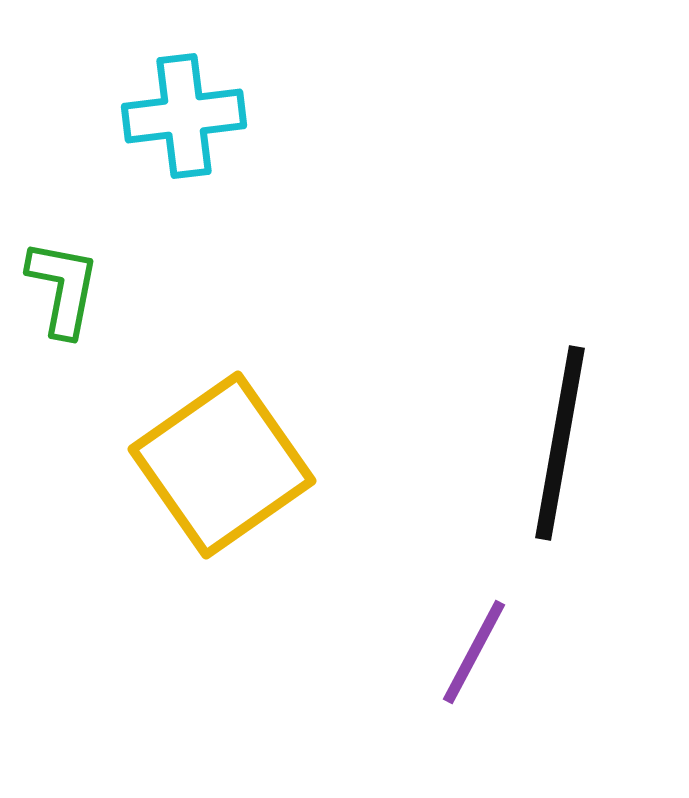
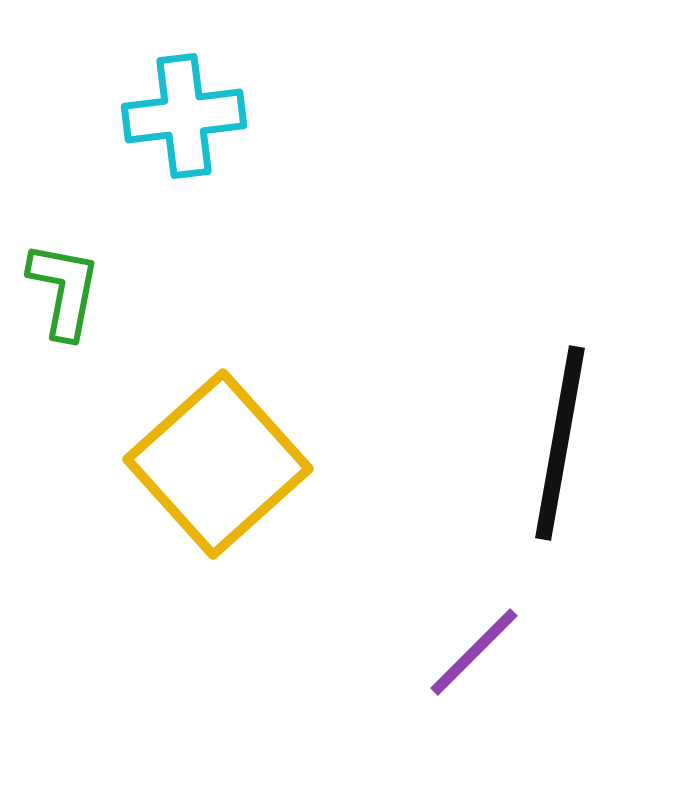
green L-shape: moved 1 px right, 2 px down
yellow square: moved 4 px left, 1 px up; rotated 7 degrees counterclockwise
purple line: rotated 17 degrees clockwise
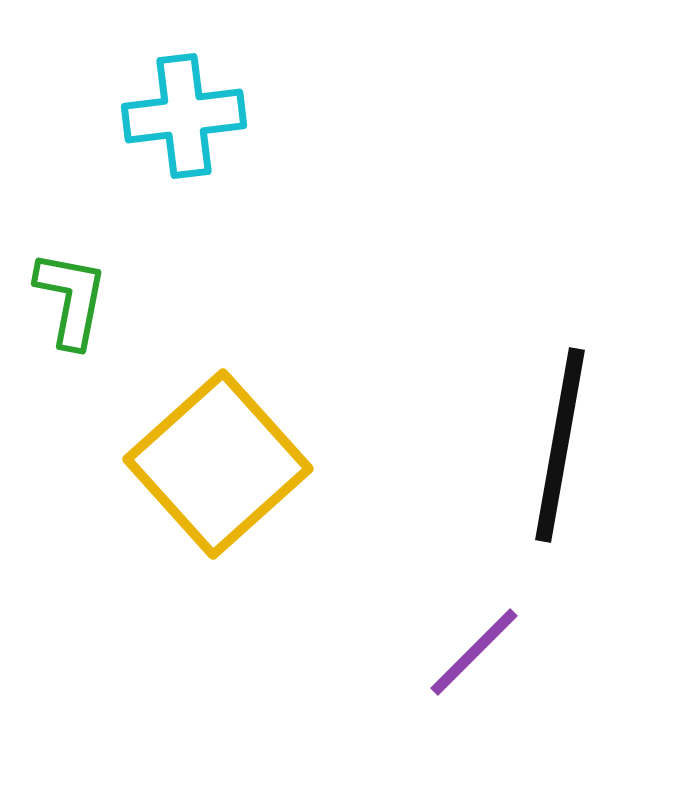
green L-shape: moved 7 px right, 9 px down
black line: moved 2 px down
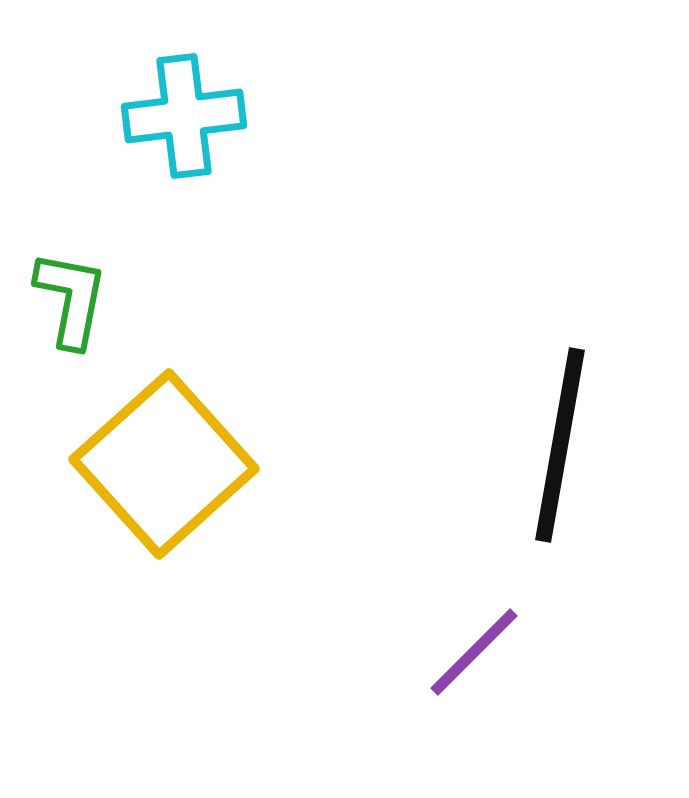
yellow square: moved 54 px left
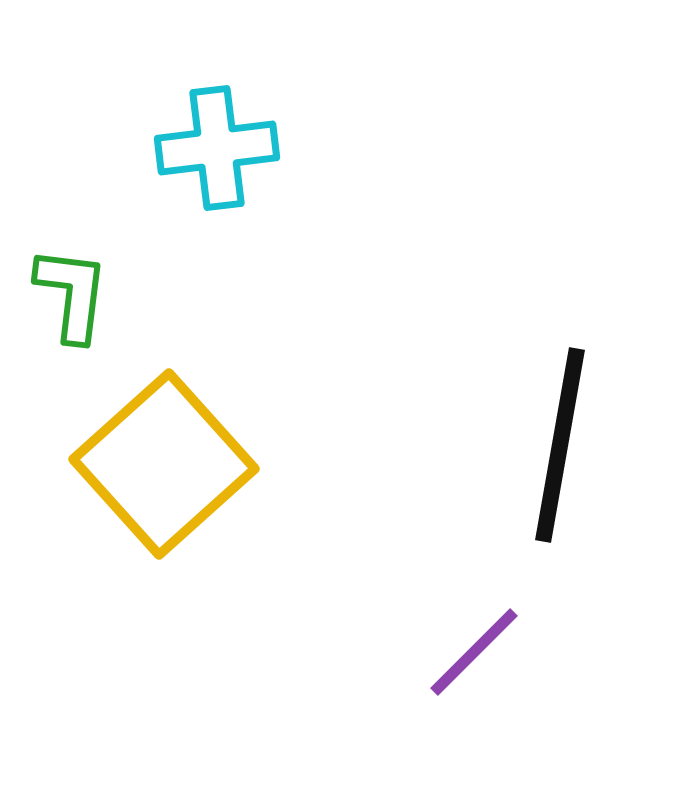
cyan cross: moved 33 px right, 32 px down
green L-shape: moved 1 px right, 5 px up; rotated 4 degrees counterclockwise
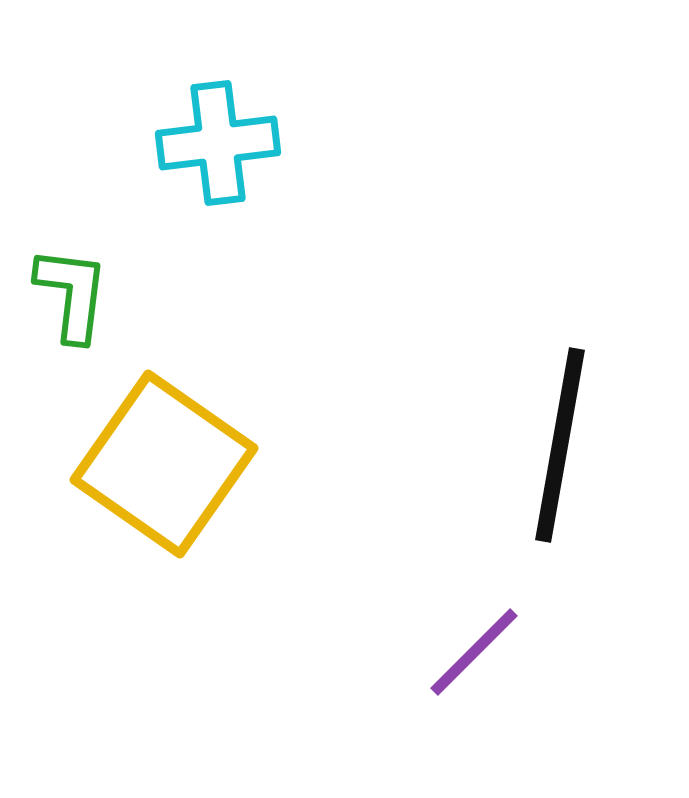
cyan cross: moved 1 px right, 5 px up
yellow square: rotated 13 degrees counterclockwise
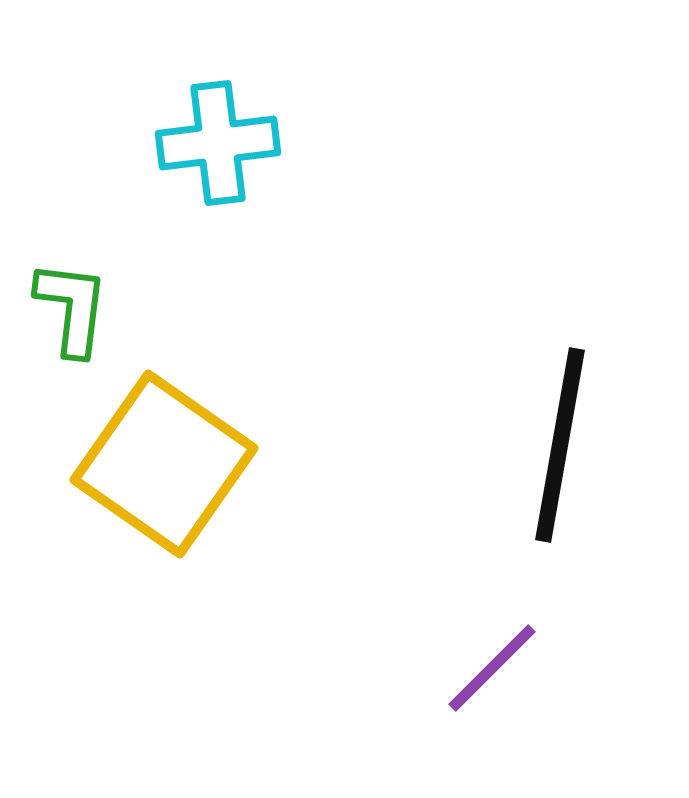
green L-shape: moved 14 px down
purple line: moved 18 px right, 16 px down
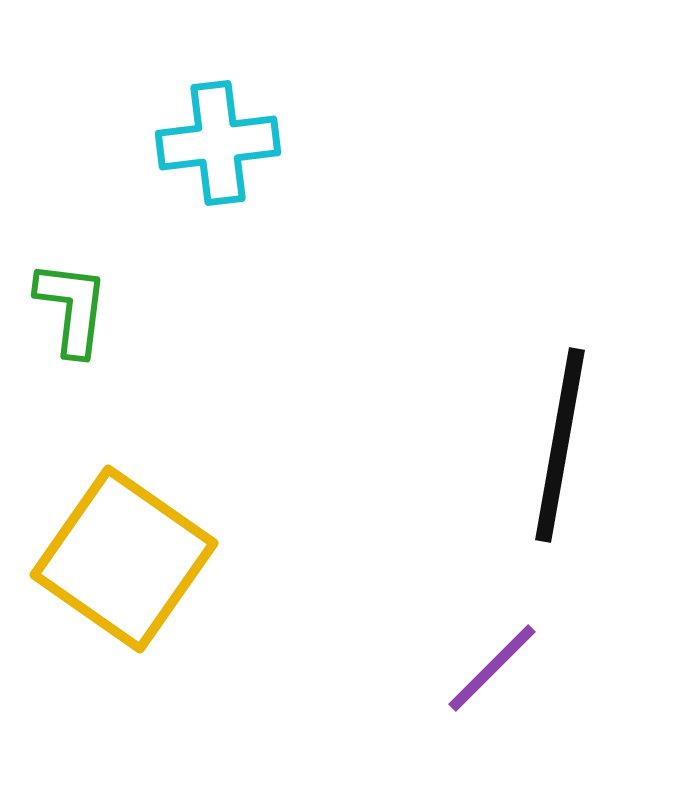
yellow square: moved 40 px left, 95 px down
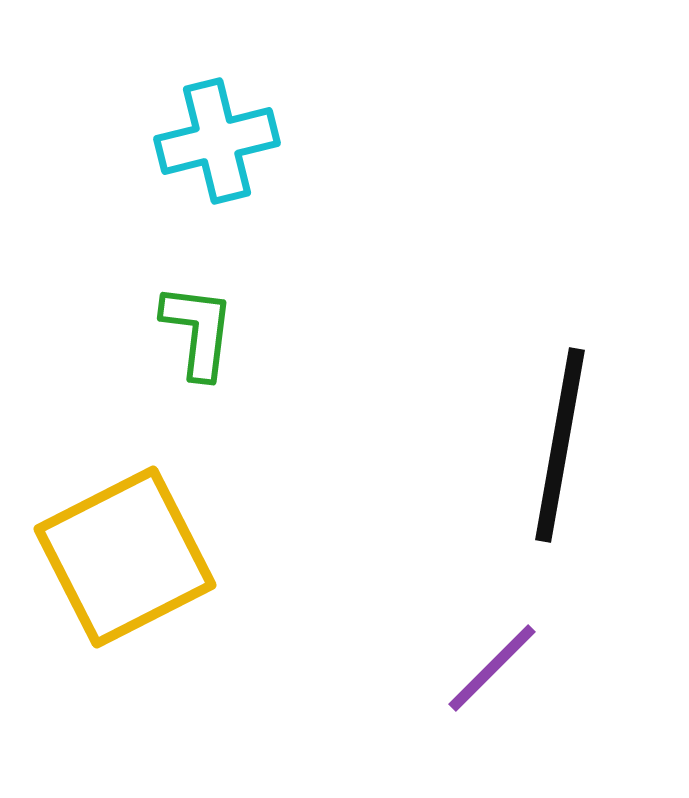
cyan cross: moved 1 px left, 2 px up; rotated 7 degrees counterclockwise
green L-shape: moved 126 px right, 23 px down
yellow square: moved 1 px right, 2 px up; rotated 28 degrees clockwise
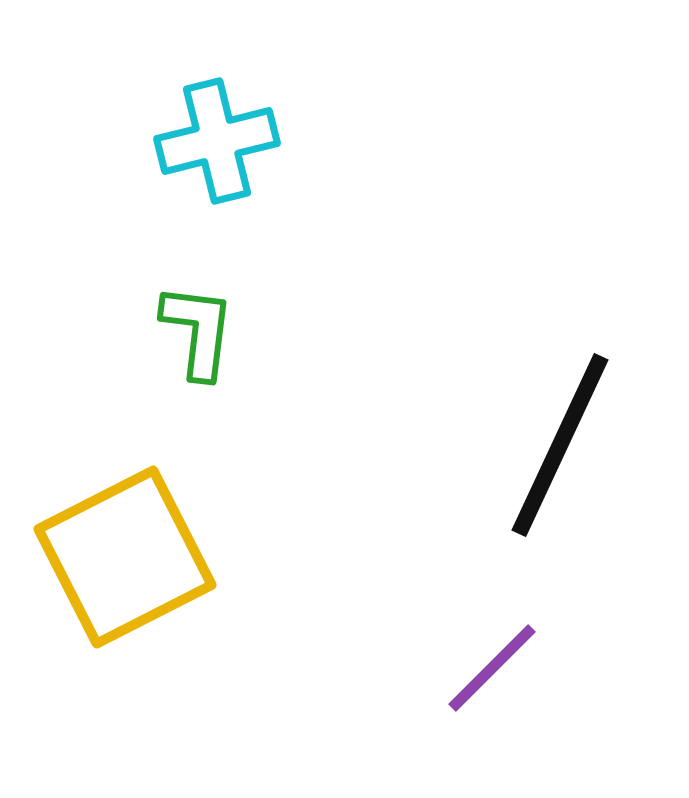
black line: rotated 15 degrees clockwise
